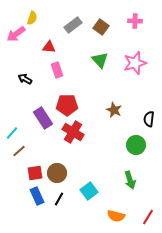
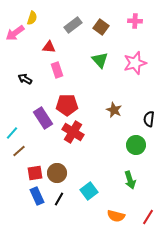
pink arrow: moved 1 px left, 1 px up
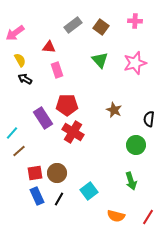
yellow semicircle: moved 12 px left, 42 px down; rotated 48 degrees counterclockwise
green arrow: moved 1 px right, 1 px down
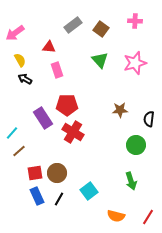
brown square: moved 2 px down
brown star: moved 6 px right; rotated 28 degrees counterclockwise
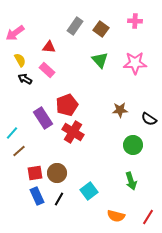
gray rectangle: moved 2 px right, 1 px down; rotated 18 degrees counterclockwise
pink star: rotated 15 degrees clockwise
pink rectangle: moved 10 px left; rotated 28 degrees counterclockwise
red pentagon: rotated 20 degrees counterclockwise
black semicircle: rotated 63 degrees counterclockwise
green circle: moved 3 px left
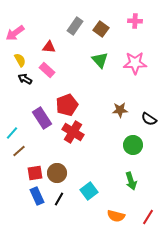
purple rectangle: moved 1 px left
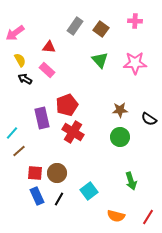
purple rectangle: rotated 20 degrees clockwise
green circle: moved 13 px left, 8 px up
red square: rotated 14 degrees clockwise
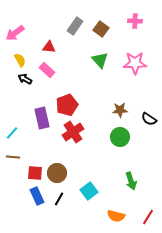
red cross: rotated 25 degrees clockwise
brown line: moved 6 px left, 6 px down; rotated 48 degrees clockwise
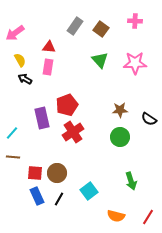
pink rectangle: moved 1 px right, 3 px up; rotated 56 degrees clockwise
